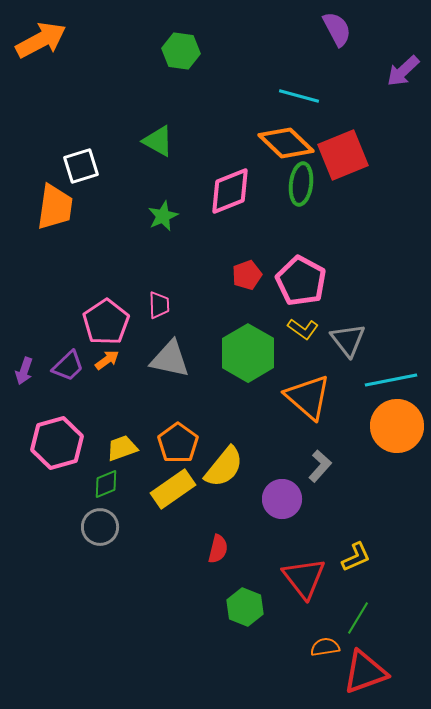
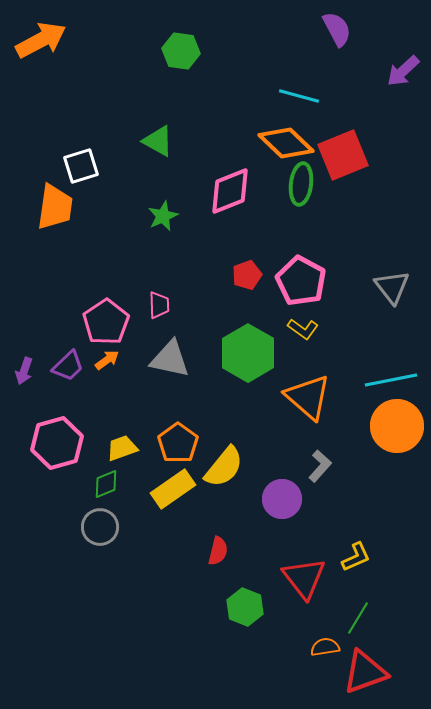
gray triangle at (348, 340): moved 44 px right, 53 px up
red semicircle at (218, 549): moved 2 px down
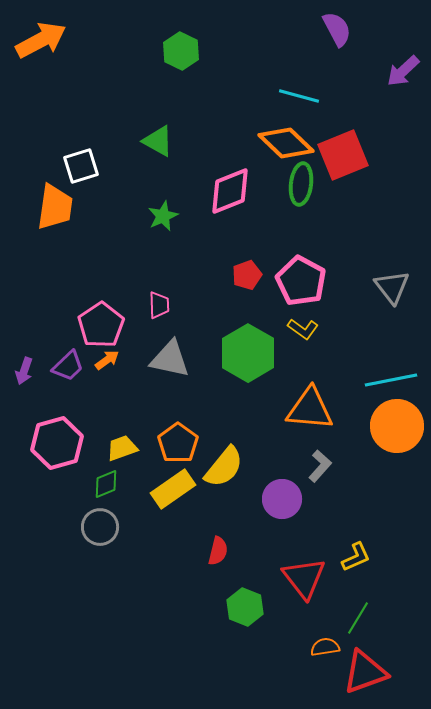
green hexagon at (181, 51): rotated 18 degrees clockwise
pink pentagon at (106, 322): moved 5 px left, 3 px down
orange triangle at (308, 397): moved 2 px right, 12 px down; rotated 36 degrees counterclockwise
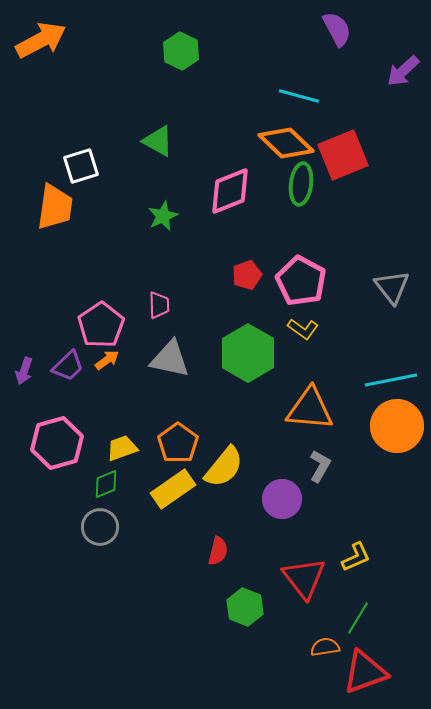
gray L-shape at (320, 466): rotated 12 degrees counterclockwise
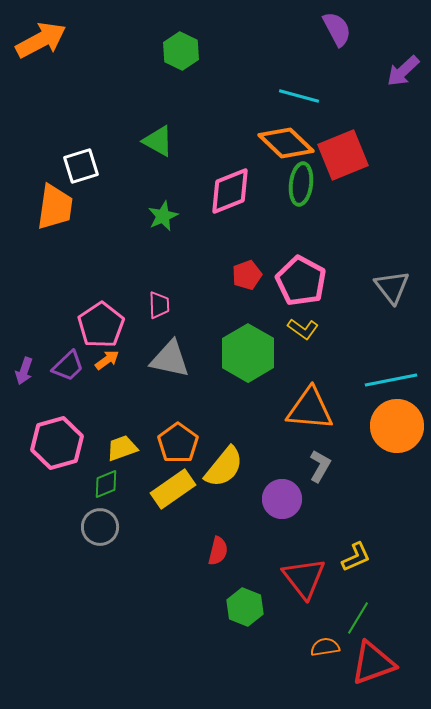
red triangle at (365, 672): moved 8 px right, 9 px up
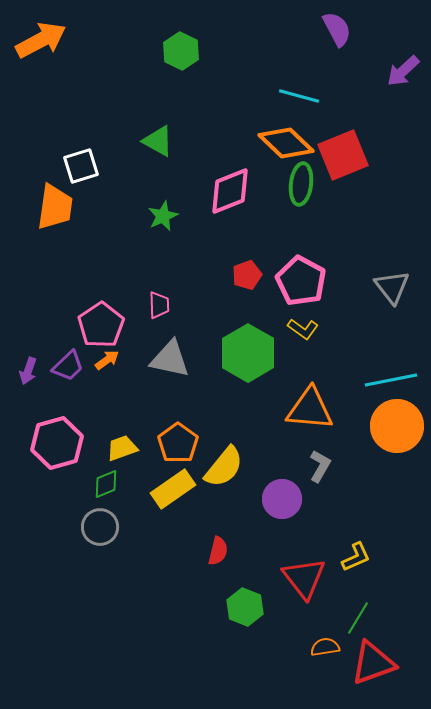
purple arrow at (24, 371): moved 4 px right
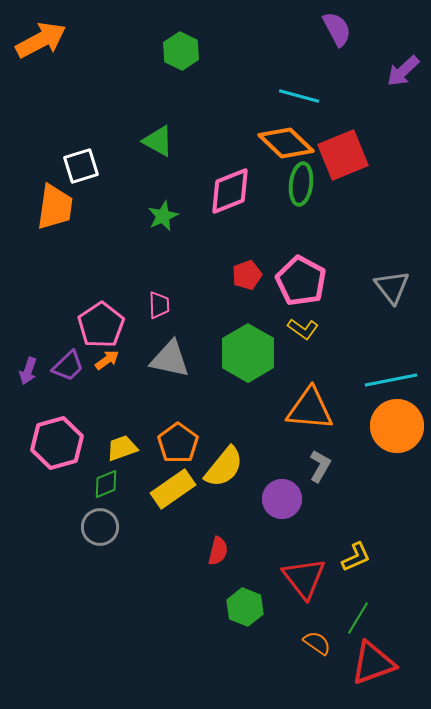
orange semicircle at (325, 647): moved 8 px left, 4 px up; rotated 44 degrees clockwise
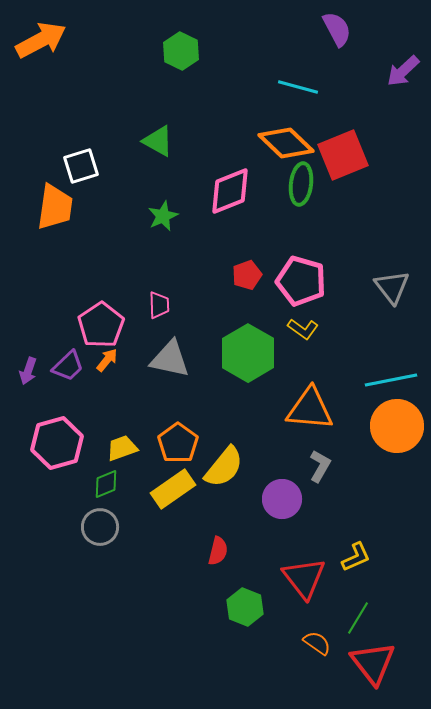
cyan line at (299, 96): moved 1 px left, 9 px up
pink pentagon at (301, 281): rotated 12 degrees counterclockwise
orange arrow at (107, 360): rotated 15 degrees counterclockwise
red triangle at (373, 663): rotated 48 degrees counterclockwise
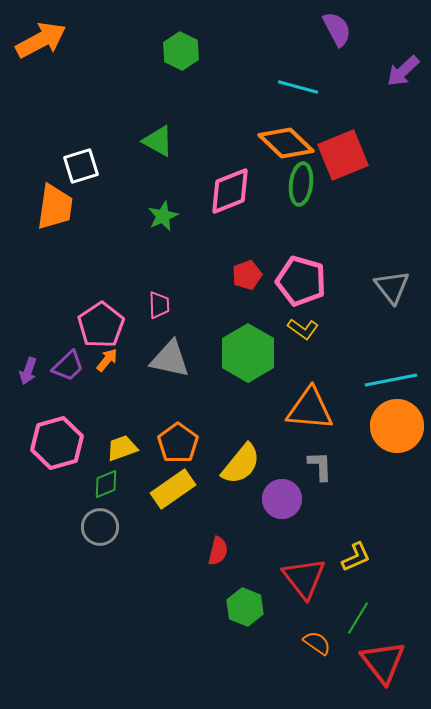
gray L-shape at (320, 466): rotated 32 degrees counterclockwise
yellow semicircle at (224, 467): moved 17 px right, 3 px up
red triangle at (373, 663): moved 10 px right, 1 px up
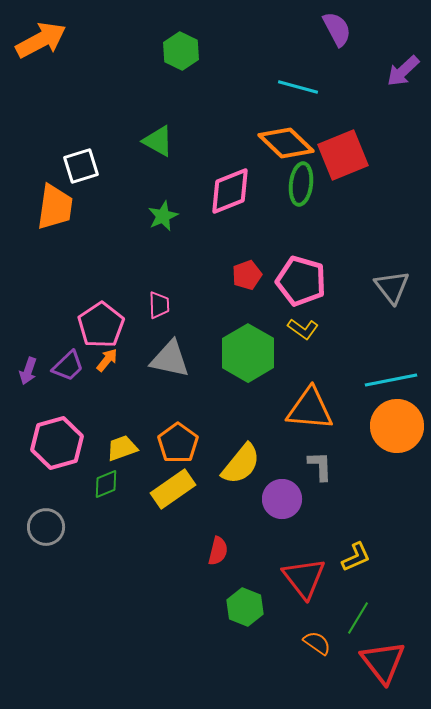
gray circle at (100, 527): moved 54 px left
